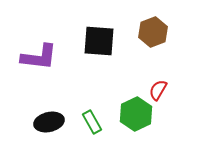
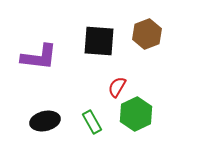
brown hexagon: moved 6 px left, 2 px down
red semicircle: moved 41 px left, 3 px up
black ellipse: moved 4 px left, 1 px up
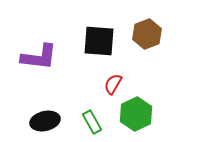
red semicircle: moved 4 px left, 3 px up
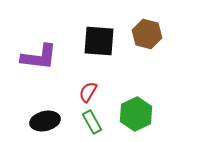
brown hexagon: rotated 24 degrees counterclockwise
red semicircle: moved 25 px left, 8 px down
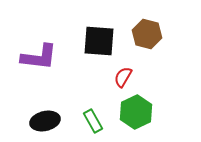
red semicircle: moved 35 px right, 15 px up
green hexagon: moved 2 px up
green rectangle: moved 1 px right, 1 px up
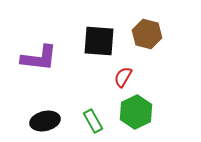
purple L-shape: moved 1 px down
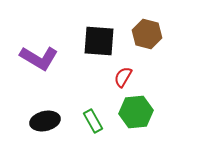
purple L-shape: rotated 24 degrees clockwise
green hexagon: rotated 20 degrees clockwise
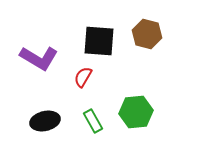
red semicircle: moved 40 px left
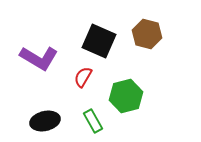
black square: rotated 20 degrees clockwise
green hexagon: moved 10 px left, 16 px up; rotated 8 degrees counterclockwise
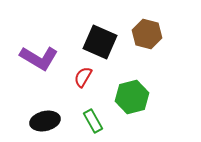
black square: moved 1 px right, 1 px down
green hexagon: moved 6 px right, 1 px down
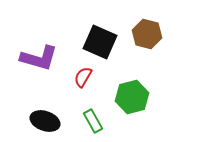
purple L-shape: rotated 15 degrees counterclockwise
black ellipse: rotated 32 degrees clockwise
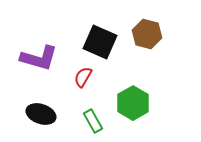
green hexagon: moved 1 px right, 6 px down; rotated 16 degrees counterclockwise
black ellipse: moved 4 px left, 7 px up
